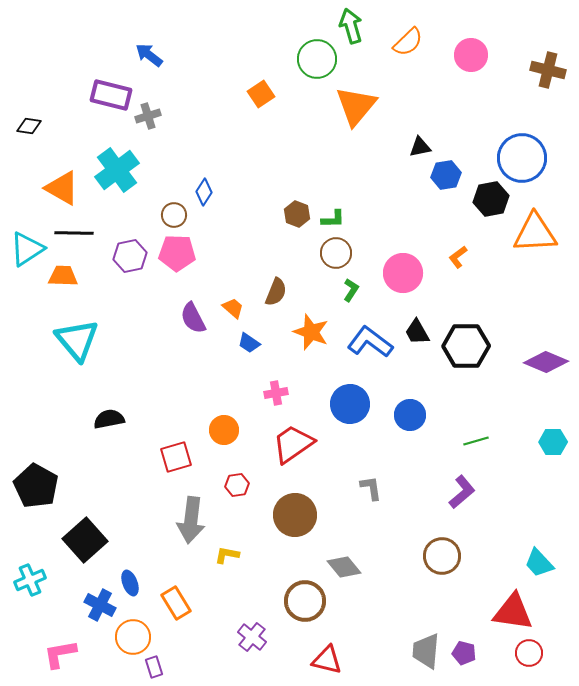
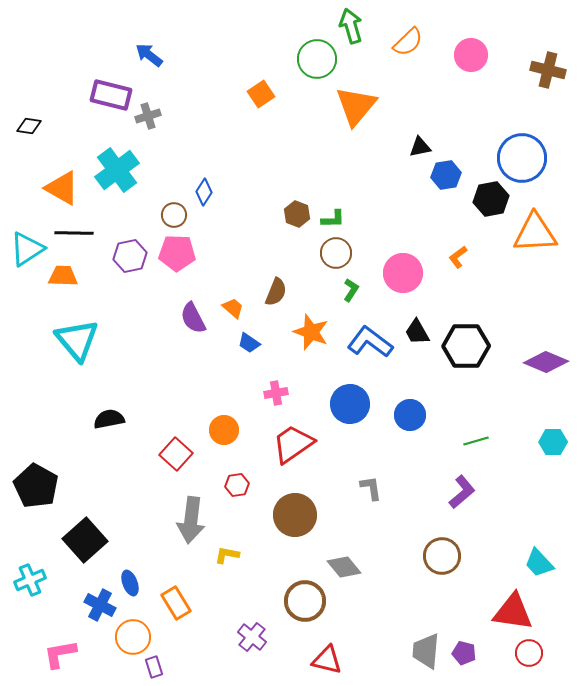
red square at (176, 457): moved 3 px up; rotated 32 degrees counterclockwise
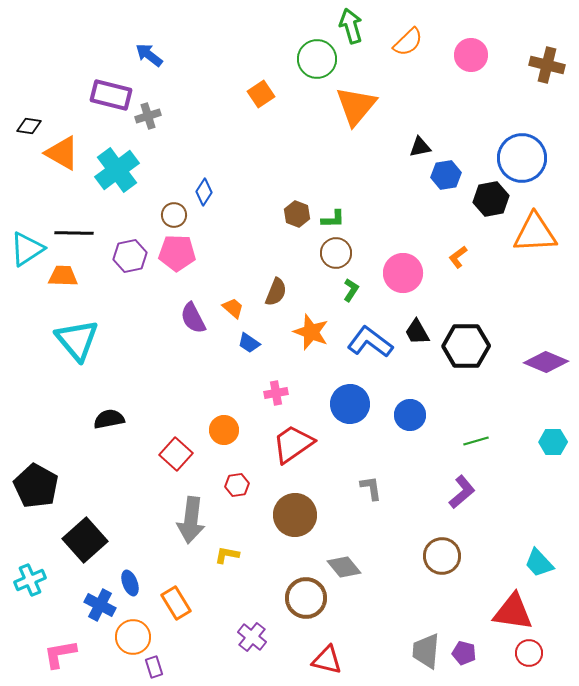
brown cross at (548, 70): moved 1 px left, 5 px up
orange triangle at (62, 188): moved 35 px up
brown circle at (305, 601): moved 1 px right, 3 px up
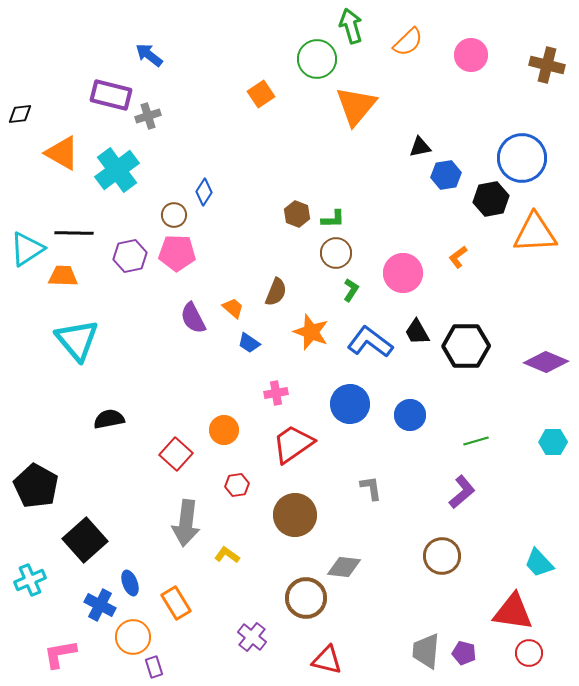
black diamond at (29, 126): moved 9 px left, 12 px up; rotated 15 degrees counterclockwise
gray arrow at (191, 520): moved 5 px left, 3 px down
yellow L-shape at (227, 555): rotated 25 degrees clockwise
gray diamond at (344, 567): rotated 44 degrees counterclockwise
